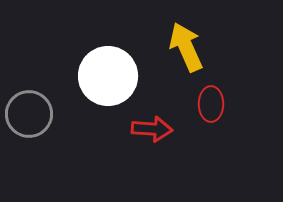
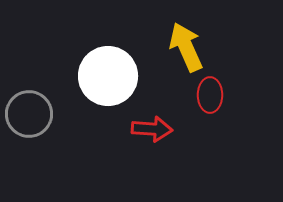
red ellipse: moved 1 px left, 9 px up
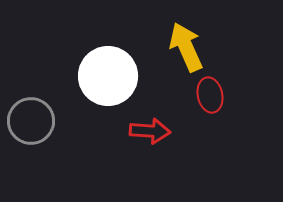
red ellipse: rotated 12 degrees counterclockwise
gray circle: moved 2 px right, 7 px down
red arrow: moved 2 px left, 2 px down
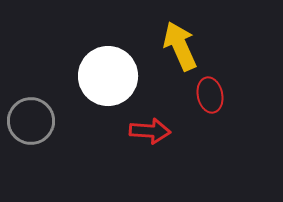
yellow arrow: moved 6 px left, 1 px up
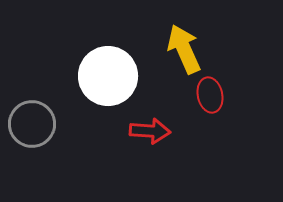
yellow arrow: moved 4 px right, 3 px down
gray circle: moved 1 px right, 3 px down
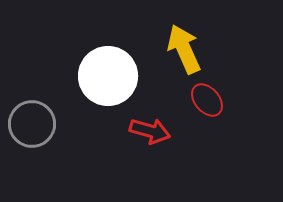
red ellipse: moved 3 px left, 5 px down; rotated 28 degrees counterclockwise
red arrow: rotated 12 degrees clockwise
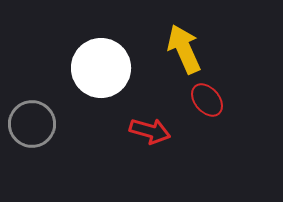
white circle: moved 7 px left, 8 px up
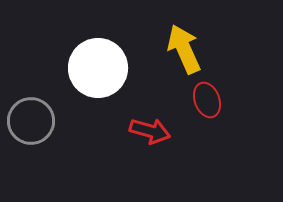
white circle: moved 3 px left
red ellipse: rotated 20 degrees clockwise
gray circle: moved 1 px left, 3 px up
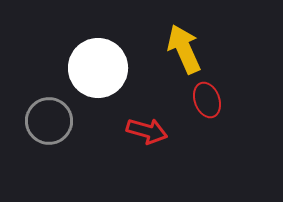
gray circle: moved 18 px right
red arrow: moved 3 px left
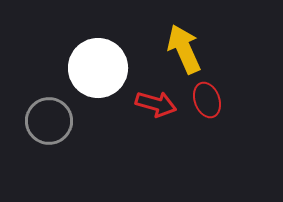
red arrow: moved 9 px right, 27 px up
